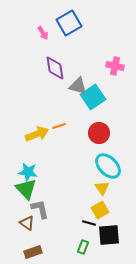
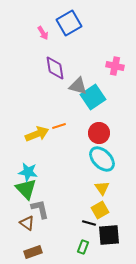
cyan ellipse: moved 6 px left, 7 px up
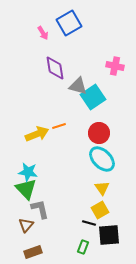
brown triangle: moved 1 px left, 2 px down; rotated 35 degrees clockwise
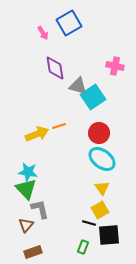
cyan ellipse: rotated 8 degrees counterclockwise
